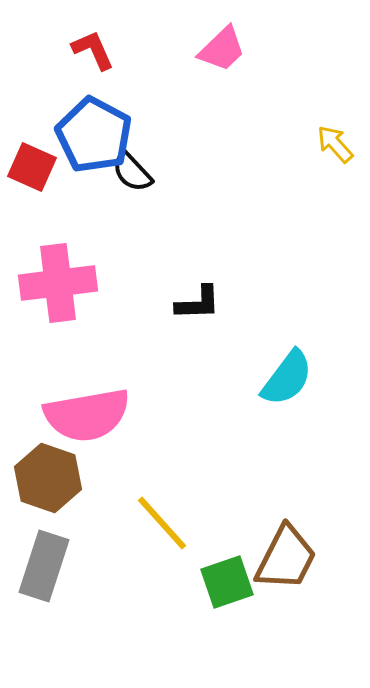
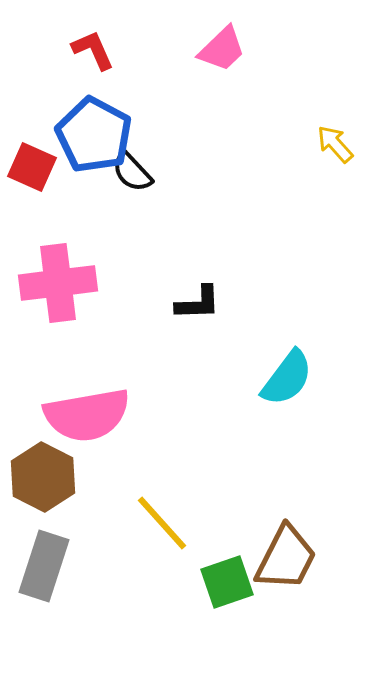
brown hexagon: moved 5 px left, 1 px up; rotated 8 degrees clockwise
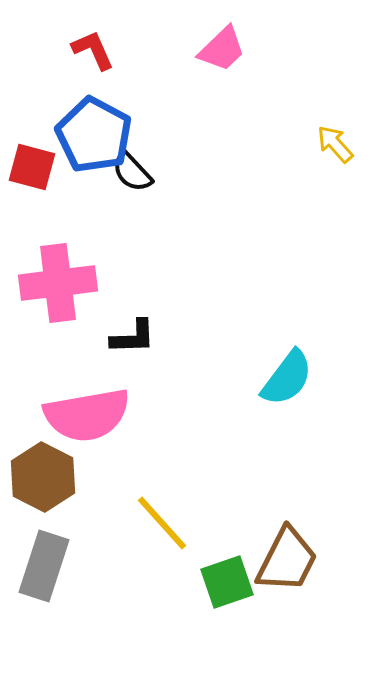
red square: rotated 9 degrees counterclockwise
black L-shape: moved 65 px left, 34 px down
brown trapezoid: moved 1 px right, 2 px down
